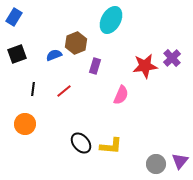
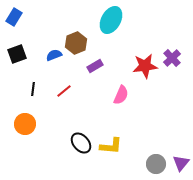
purple rectangle: rotated 42 degrees clockwise
purple triangle: moved 1 px right, 2 px down
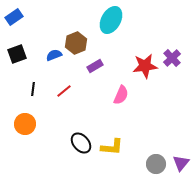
blue rectangle: rotated 24 degrees clockwise
yellow L-shape: moved 1 px right, 1 px down
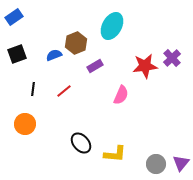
cyan ellipse: moved 1 px right, 6 px down
yellow L-shape: moved 3 px right, 7 px down
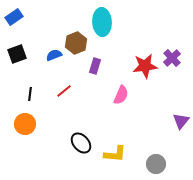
cyan ellipse: moved 10 px left, 4 px up; rotated 32 degrees counterclockwise
purple rectangle: rotated 42 degrees counterclockwise
black line: moved 3 px left, 5 px down
purple triangle: moved 42 px up
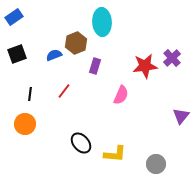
red line: rotated 14 degrees counterclockwise
purple triangle: moved 5 px up
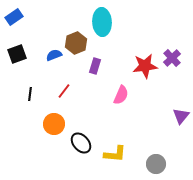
orange circle: moved 29 px right
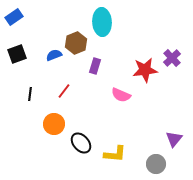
red star: moved 4 px down
pink semicircle: rotated 90 degrees clockwise
purple triangle: moved 7 px left, 23 px down
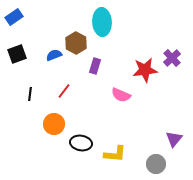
brown hexagon: rotated 10 degrees counterclockwise
black ellipse: rotated 40 degrees counterclockwise
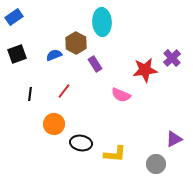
purple rectangle: moved 2 px up; rotated 49 degrees counterclockwise
purple triangle: rotated 24 degrees clockwise
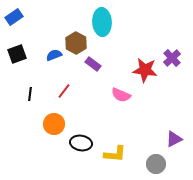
purple rectangle: moved 2 px left; rotated 21 degrees counterclockwise
red star: rotated 15 degrees clockwise
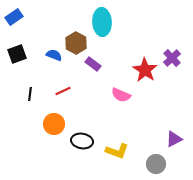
blue semicircle: rotated 42 degrees clockwise
red star: rotated 25 degrees clockwise
red line: moved 1 px left; rotated 28 degrees clockwise
black ellipse: moved 1 px right, 2 px up
yellow L-shape: moved 2 px right, 3 px up; rotated 15 degrees clockwise
